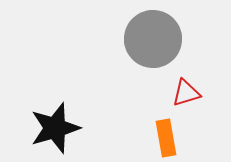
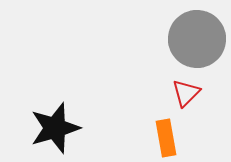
gray circle: moved 44 px right
red triangle: rotated 28 degrees counterclockwise
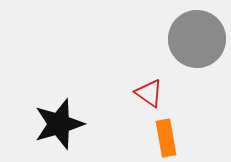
red triangle: moved 37 px left; rotated 40 degrees counterclockwise
black star: moved 4 px right, 4 px up
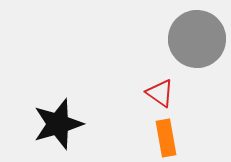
red triangle: moved 11 px right
black star: moved 1 px left
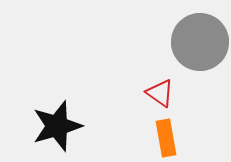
gray circle: moved 3 px right, 3 px down
black star: moved 1 px left, 2 px down
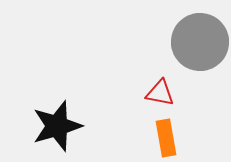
red triangle: rotated 24 degrees counterclockwise
